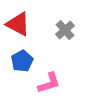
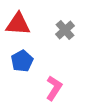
red triangle: rotated 24 degrees counterclockwise
pink L-shape: moved 5 px right, 5 px down; rotated 40 degrees counterclockwise
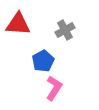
gray cross: rotated 12 degrees clockwise
blue pentagon: moved 21 px right
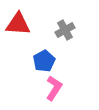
blue pentagon: moved 1 px right
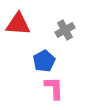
pink L-shape: rotated 35 degrees counterclockwise
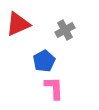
red triangle: rotated 28 degrees counterclockwise
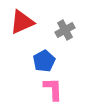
red triangle: moved 4 px right, 2 px up
pink L-shape: moved 1 px left, 1 px down
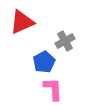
gray cross: moved 11 px down
blue pentagon: moved 1 px down
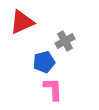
blue pentagon: rotated 15 degrees clockwise
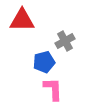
red triangle: moved 2 px up; rotated 24 degrees clockwise
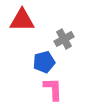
gray cross: moved 1 px left, 2 px up
